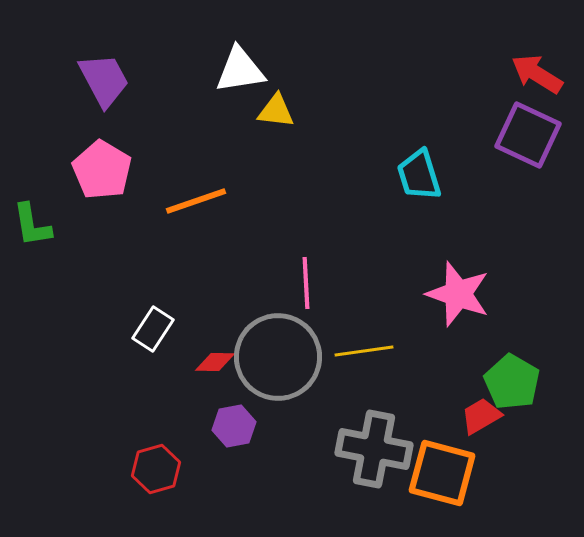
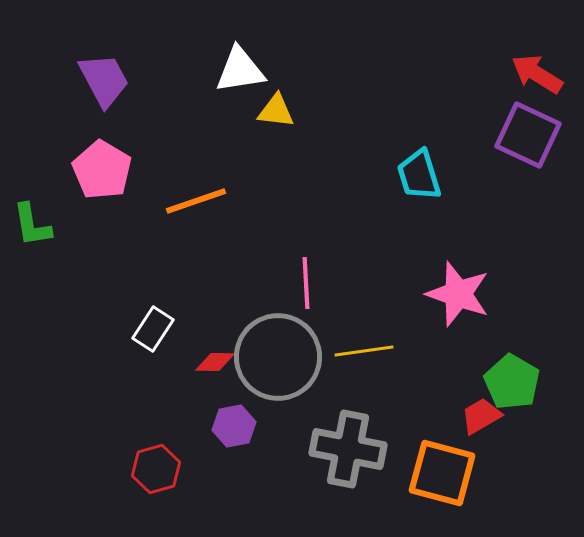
gray cross: moved 26 px left
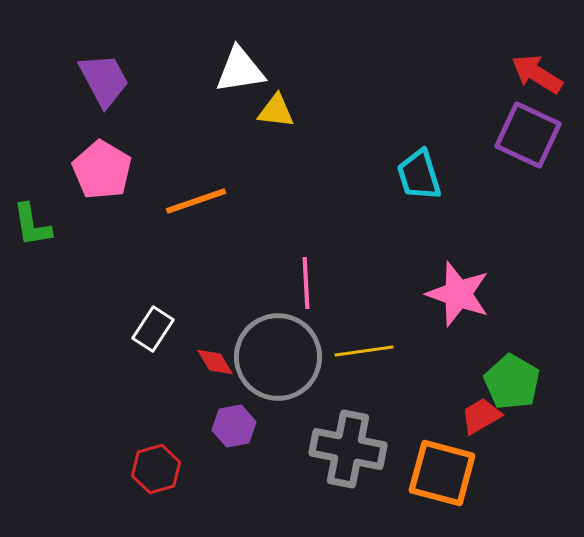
red diamond: rotated 57 degrees clockwise
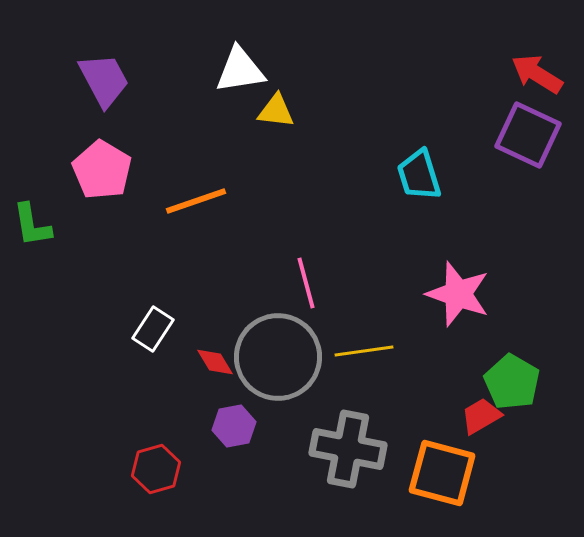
pink line: rotated 12 degrees counterclockwise
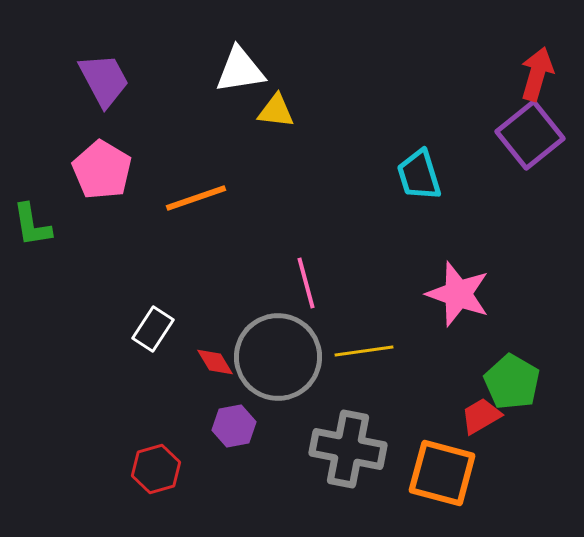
red arrow: rotated 74 degrees clockwise
purple square: moved 2 px right; rotated 26 degrees clockwise
orange line: moved 3 px up
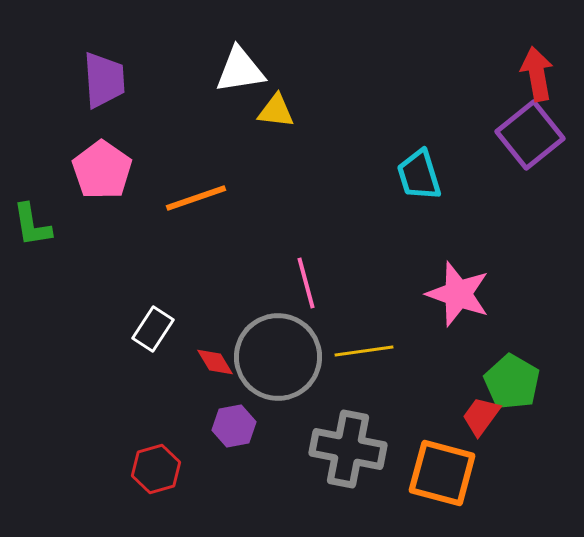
red arrow: rotated 26 degrees counterclockwise
purple trapezoid: rotated 24 degrees clockwise
pink pentagon: rotated 4 degrees clockwise
red trapezoid: rotated 24 degrees counterclockwise
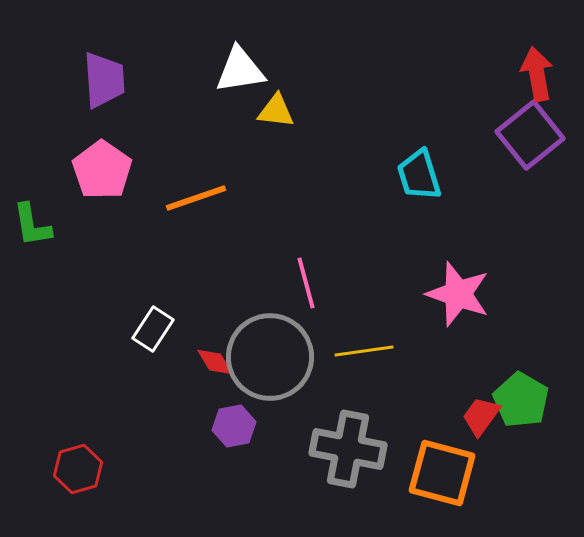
gray circle: moved 8 px left
green pentagon: moved 9 px right, 18 px down
red hexagon: moved 78 px left
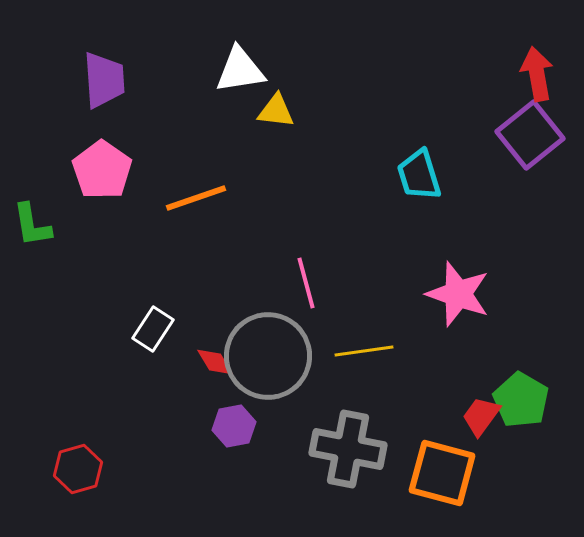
gray circle: moved 2 px left, 1 px up
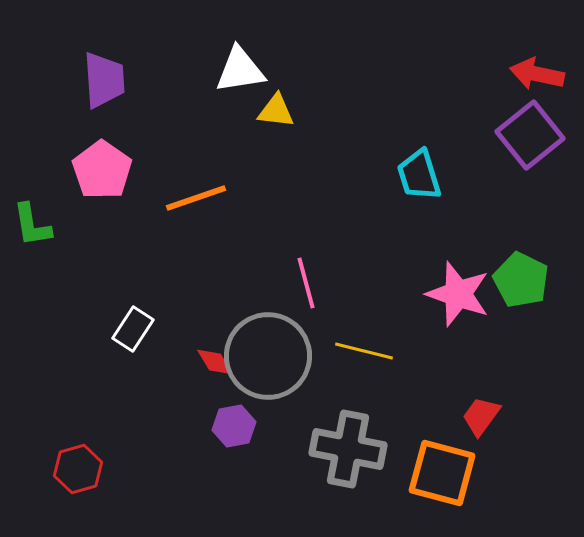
red arrow: rotated 68 degrees counterclockwise
white rectangle: moved 20 px left
yellow line: rotated 22 degrees clockwise
green pentagon: moved 120 px up; rotated 4 degrees counterclockwise
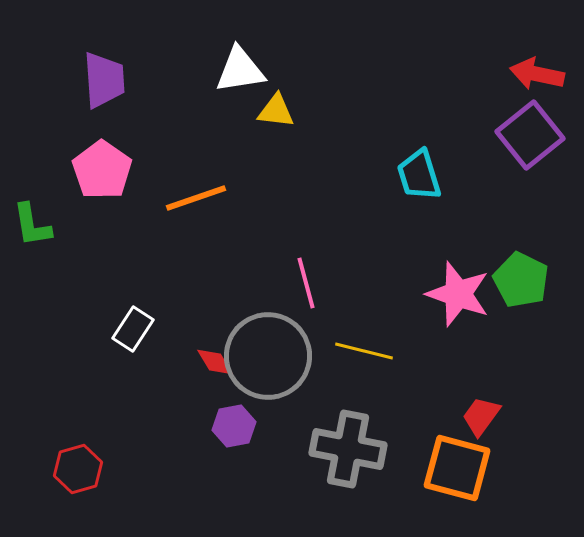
orange square: moved 15 px right, 5 px up
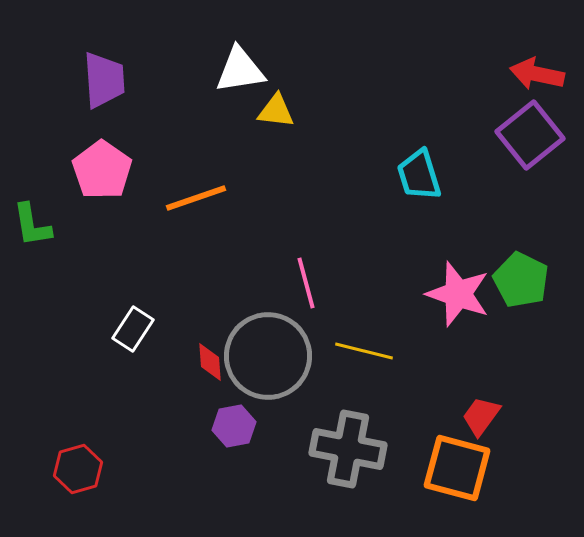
red diamond: moved 5 px left; rotated 27 degrees clockwise
